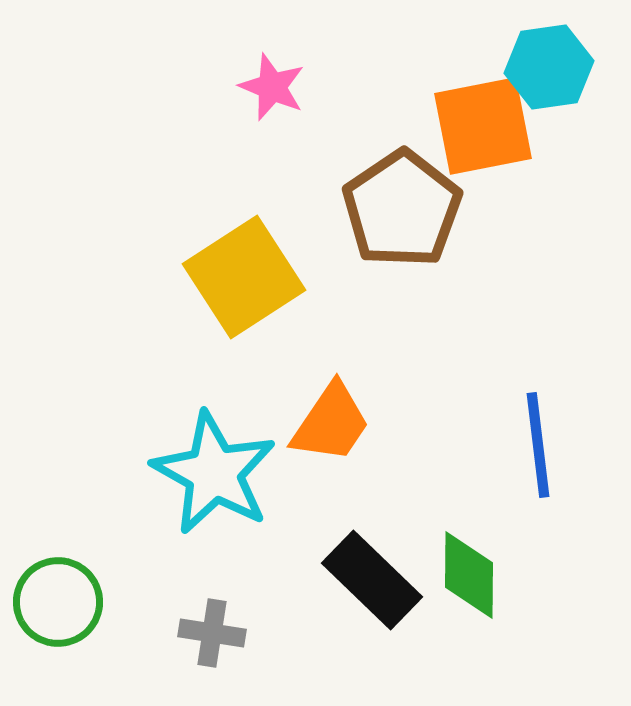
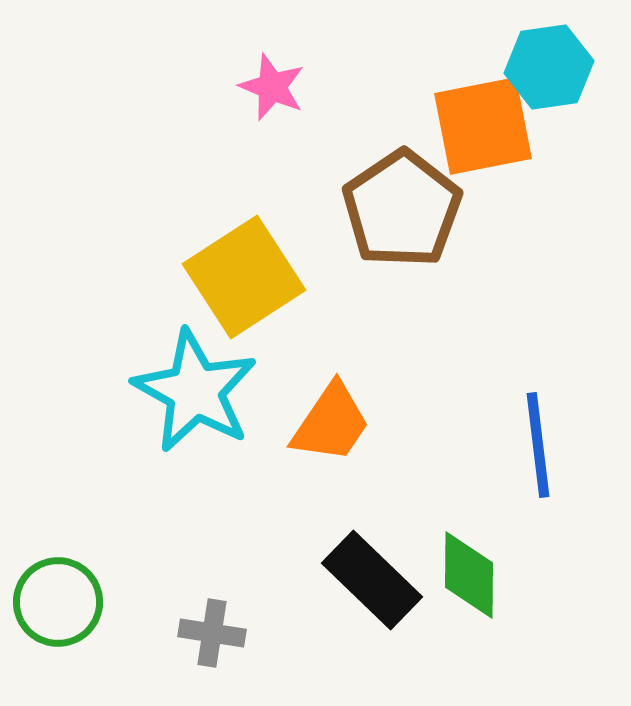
cyan star: moved 19 px left, 82 px up
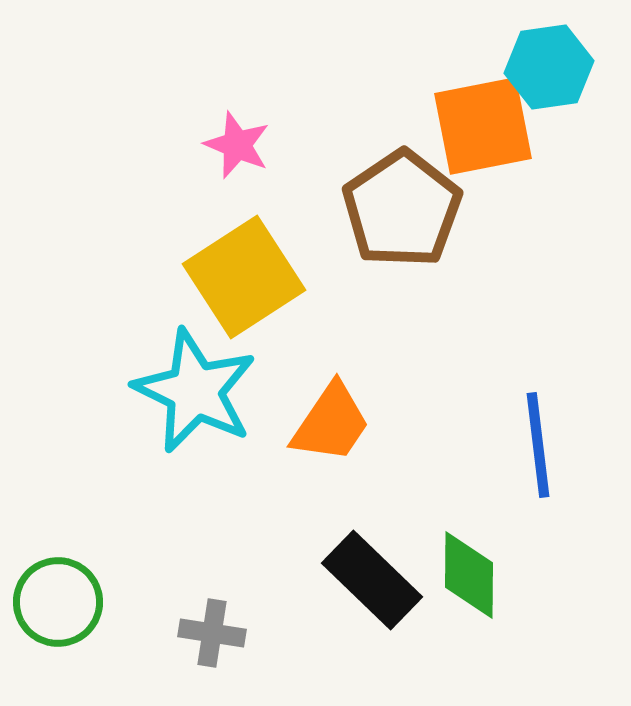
pink star: moved 35 px left, 58 px down
cyan star: rotated 3 degrees counterclockwise
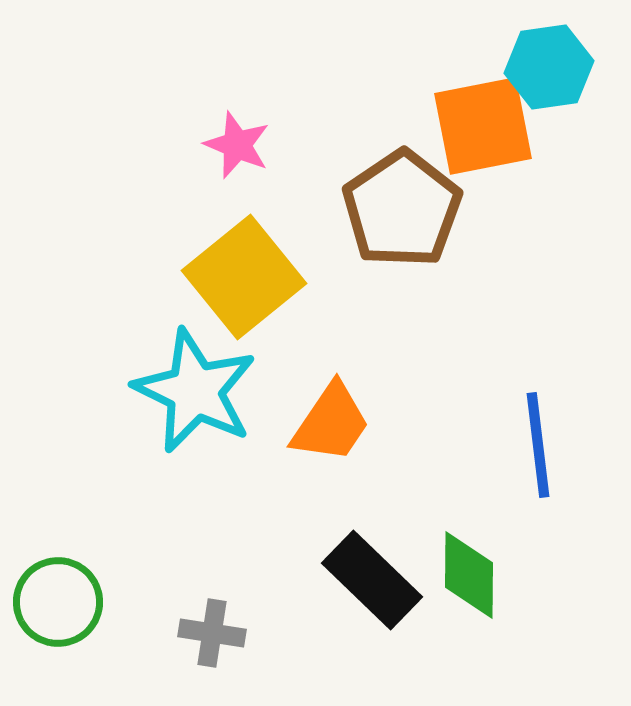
yellow square: rotated 6 degrees counterclockwise
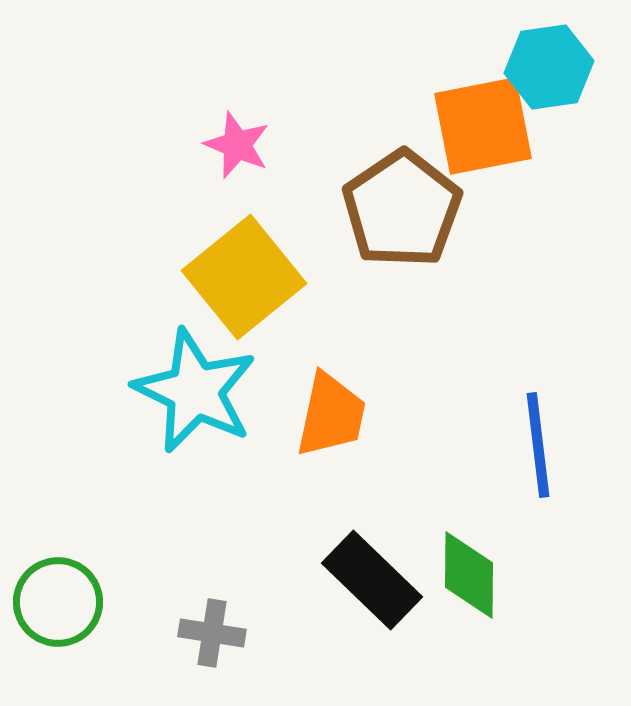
orange trapezoid: moved 8 px up; rotated 22 degrees counterclockwise
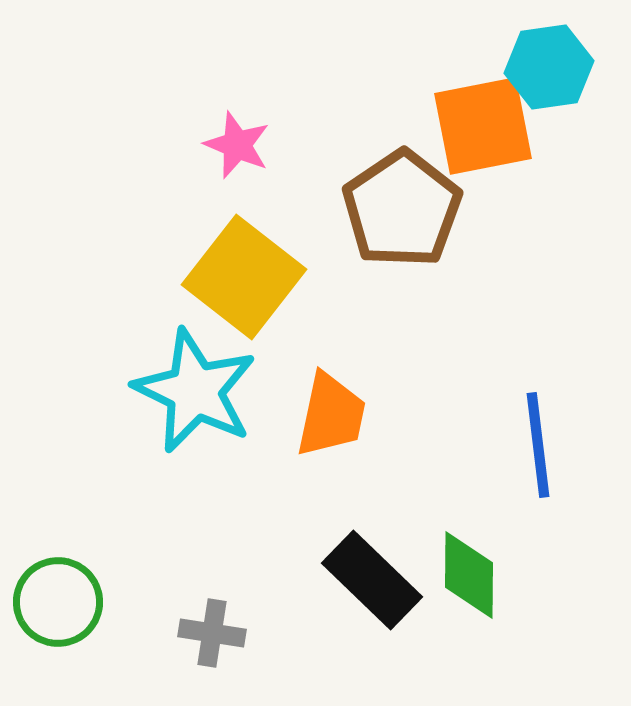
yellow square: rotated 13 degrees counterclockwise
